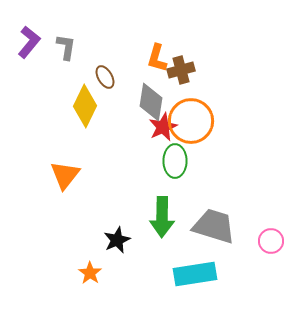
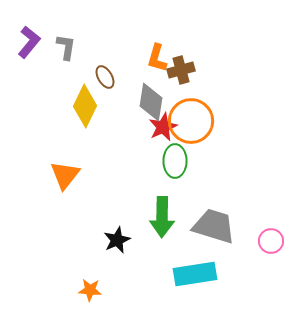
orange star: moved 17 px down; rotated 30 degrees counterclockwise
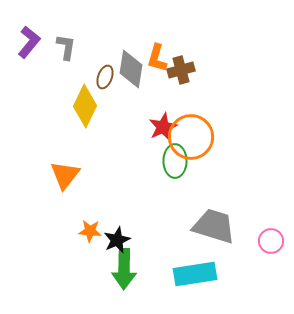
brown ellipse: rotated 50 degrees clockwise
gray diamond: moved 20 px left, 33 px up
orange circle: moved 16 px down
green arrow: moved 38 px left, 52 px down
orange star: moved 59 px up
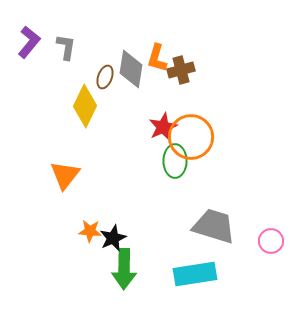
black star: moved 4 px left, 2 px up
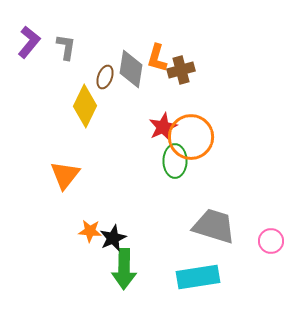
cyan rectangle: moved 3 px right, 3 px down
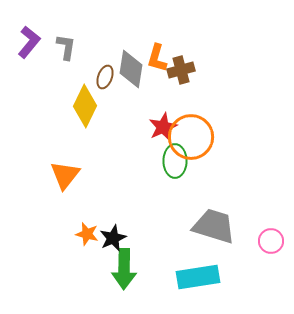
orange star: moved 3 px left, 3 px down; rotated 10 degrees clockwise
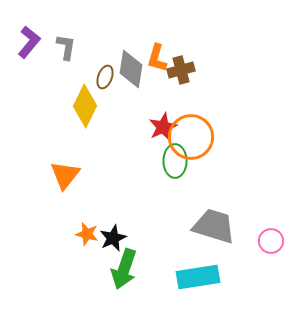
green arrow: rotated 18 degrees clockwise
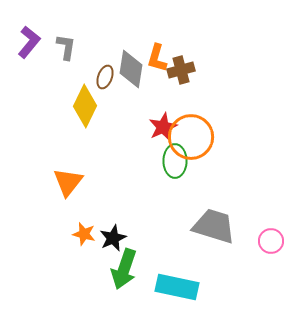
orange triangle: moved 3 px right, 7 px down
orange star: moved 3 px left
cyan rectangle: moved 21 px left, 10 px down; rotated 21 degrees clockwise
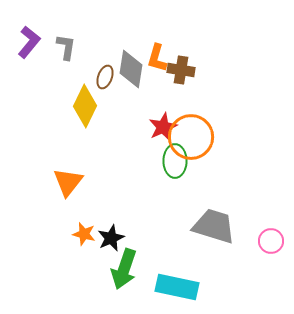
brown cross: rotated 24 degrees clockwise
black star: moved 2 px left
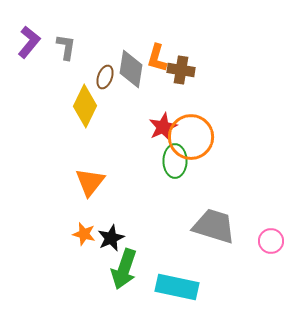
orange triangle: moved 22 px right
